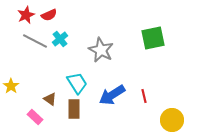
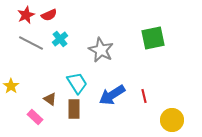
gray line: moved 4 px left, 2 px down
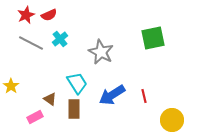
gray star: moved 2 px down
pink rectangle: rotated 70 degrees counterclockwise
